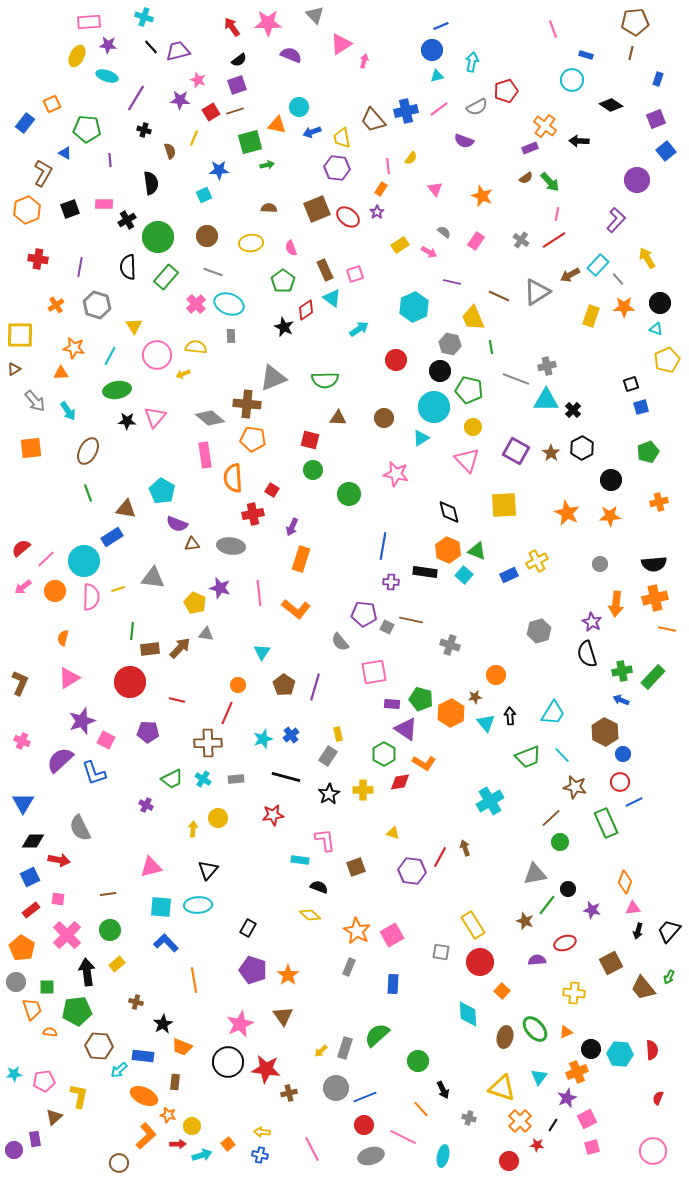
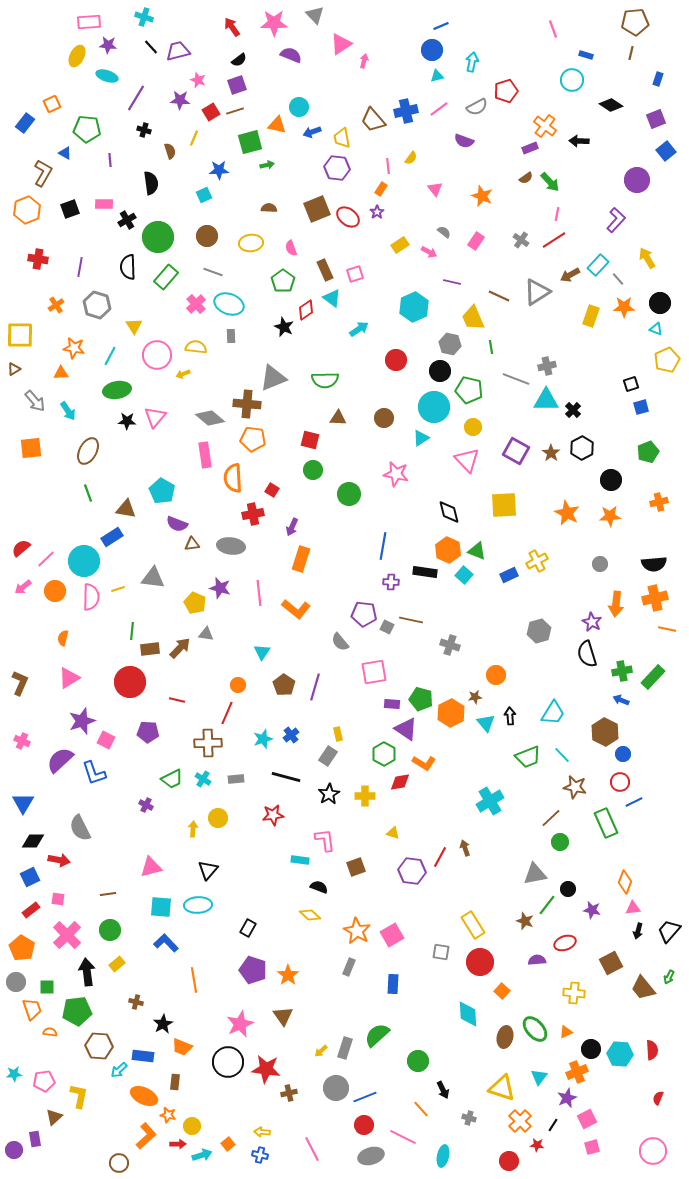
pink star at (268, 23): moved 6 px right
yellow cross at (363, 790): moved 2 px right, 6 px down
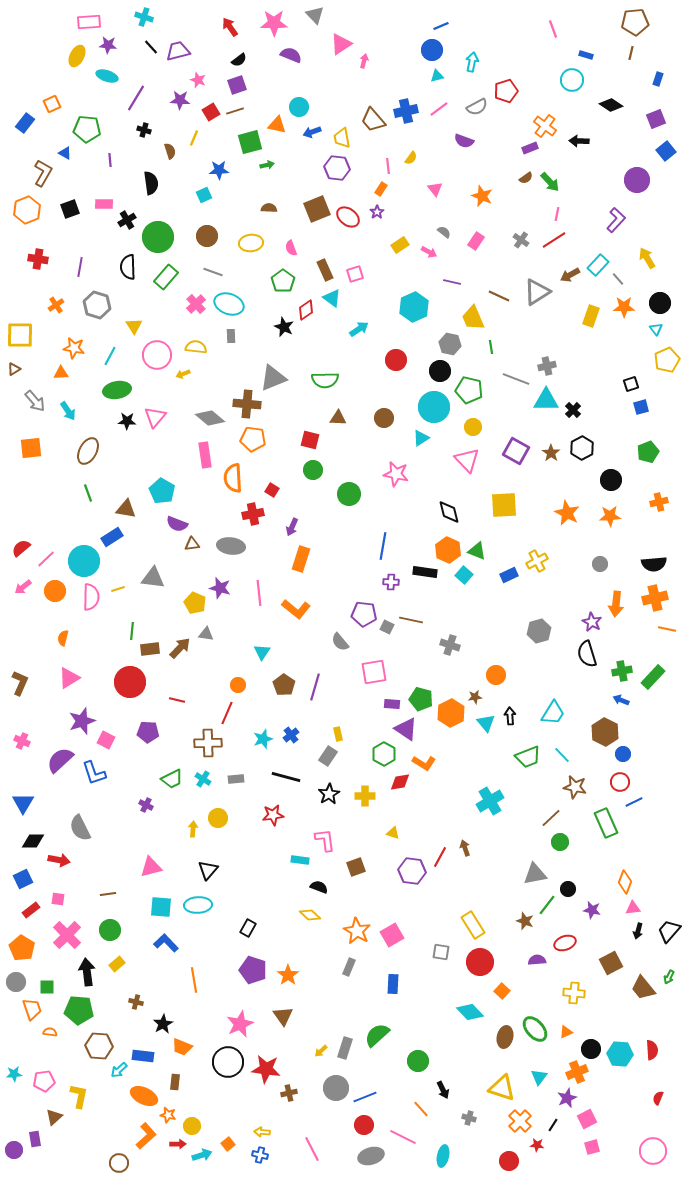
red arrow at (232, 27): moved 2 px left
cyan triangle at (656, 329): rotated 32 degrees clockwise
blue square at (30, 877): moved 7 px left, 2 px down
green pentagon at (77, 1011): moved 2 px right, 1 px up; rotated 12 degrees clockwise
cyan diamond at (468, 1014): moved 2 px right, 2 px up; rotated 40 degrees counterclockwise
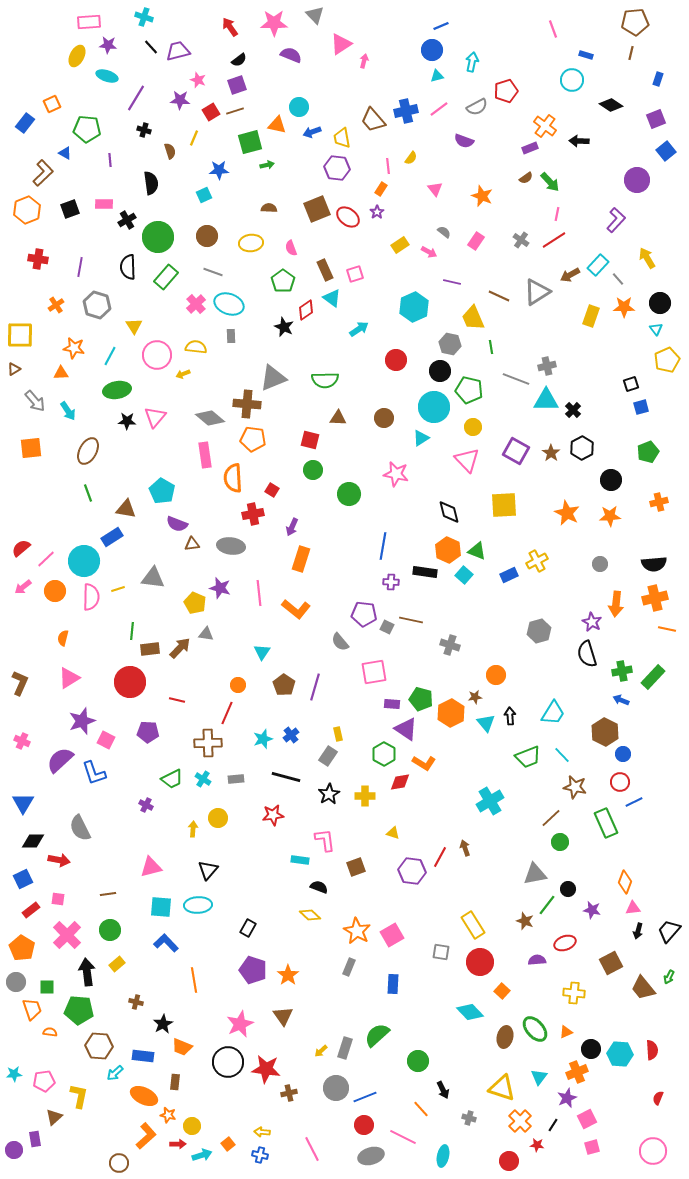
brown L-shape at (43, 173): rotated 16 degrees clockwise
cyan arrow at (119, 1070): moved 4 px left, 3 px down
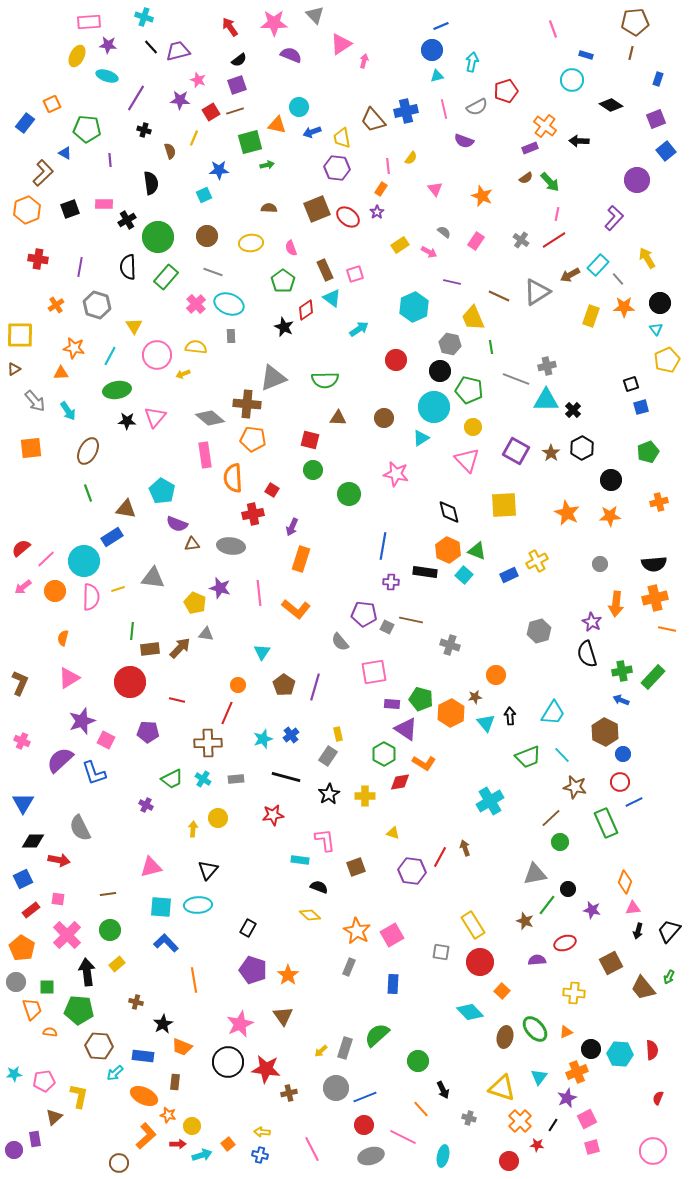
pink line at (439, 109): moved 5 px right; rotated 66 degrees counterclockwise
purple L-shape at (616, 220): moved 2 px left, 2 px up
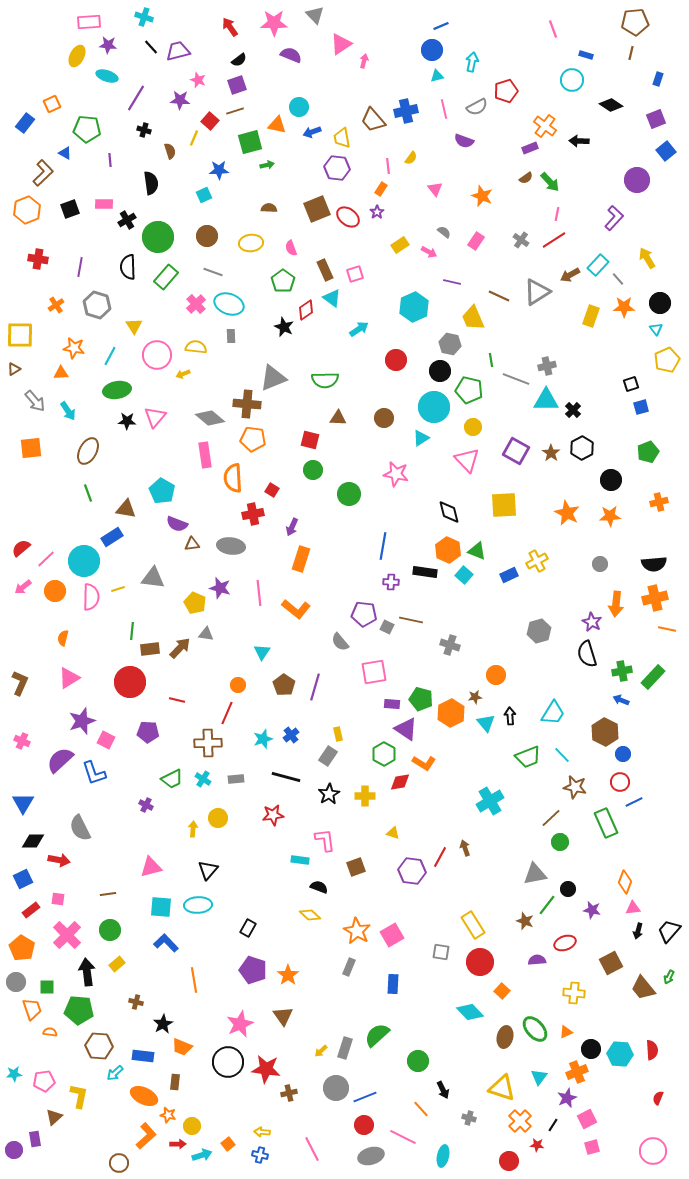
red square at (211, 112): moved 1 px left, 9 px down; rotated 18 degrees counterclockwise
green line at (491, 347): moved 13 px down
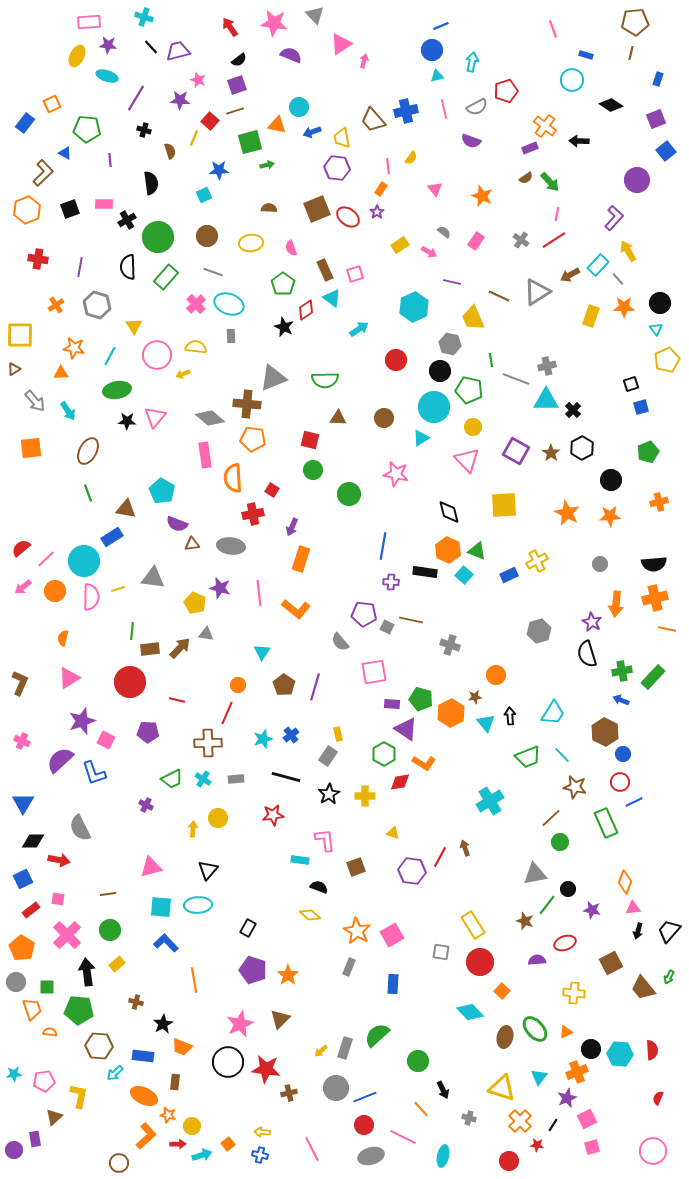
pink star at (274, 23): rotated 8 degrees clockwise
purple semicircle at (464, 141): moved 7 px right
yellow arrow at (647, 258): moved 19 px left, 7 px up
green pentagon at (283, 281): moved 3 px down
brown triangle at (283, 1016): moved 3 px left, 3 px down; rotated 20 degrees clockwise
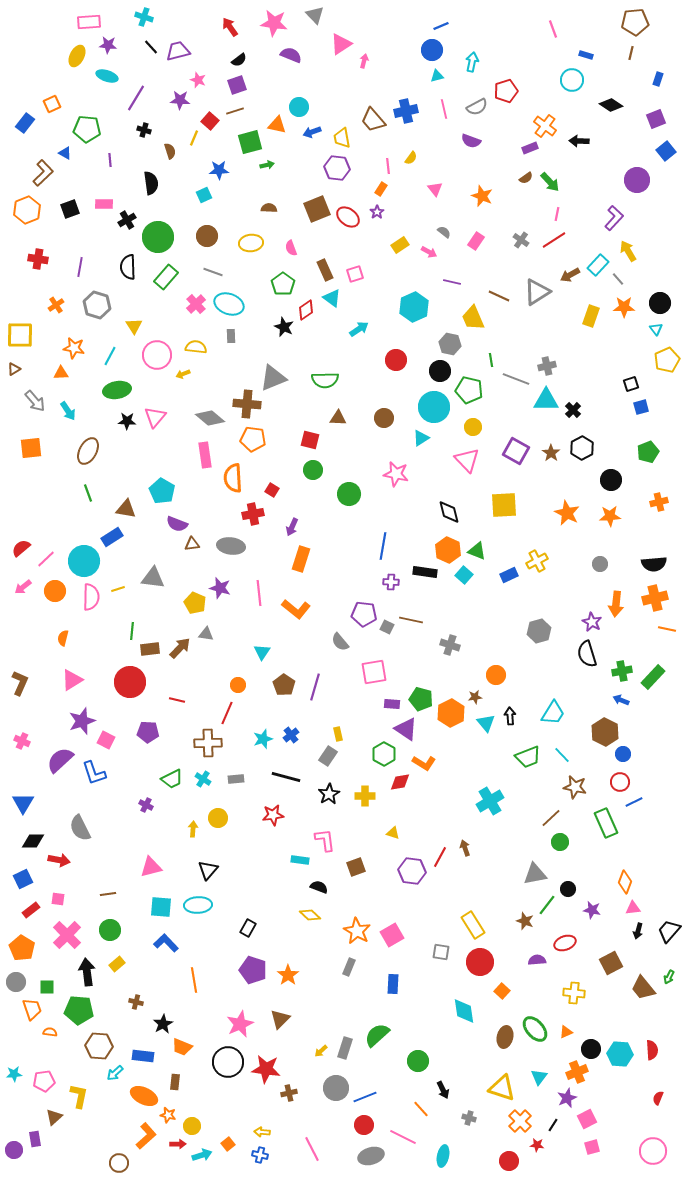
pink triangle at (69, 678): moved 3 px right, 2 px down
cyan diamond at (470, 1012): moved 6 px left, 1 px up; rotated 36 degrees clockwise
